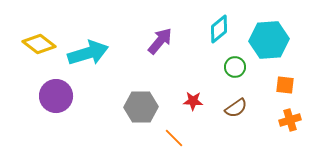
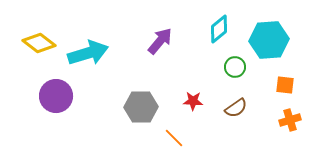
yellow diamond: moved 1 px up
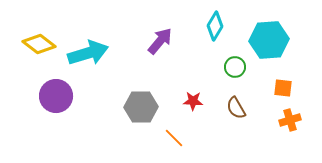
cyan diamond: moved 4 px left, 3 px up; rotated 20 degrees counterclockwise
yellow diamond: moved 1 px down
orange square: moved 2 px left, 3 px down
brown semicircle: rotated 95 degrees clockwise
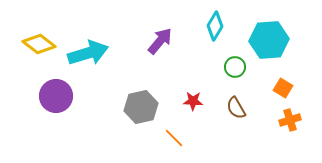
orange square: rotated 24 degrees clockwise
gray hexagon: rotated 12 degrees counterclockwise
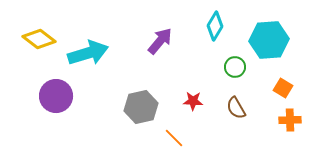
yellow diamond: moved 5 px up
orange cross: rotated 15 degrees clockwise
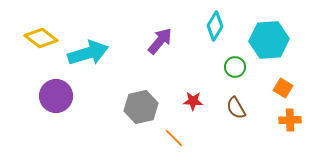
yellow diamond: moved 2 px right, 1 px up
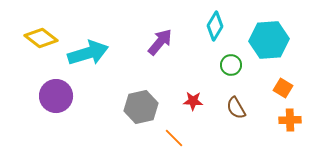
purple arrow: moved 1 px down
green circle: moved 4 px left, 2 px up
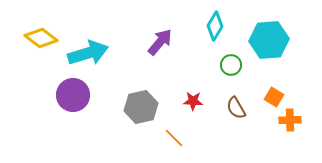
orange square: moved 9 px left, 9 px down
purple circle: moved 17 px right, 1 px up
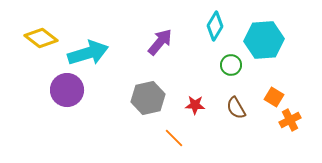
cyan hexagon: moved 5 px left
purple circle: moved 6 px left, 5 px up
red star: moved 2 px right, 4 px down
gray hexagon: moved 7 px right, 9 px up
orange cross: rotated 25 degrees counterclockwise
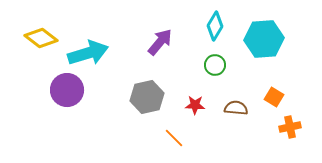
cyan hexagon: moved 1 px up
green circle: moved 16 px left
gray hexagon: moved 1 px left, 1 px up
brown semicircle: rotated 125 degrees clockwise
orange cross: moved 7 px down; rotated 15 degrees clockwise
